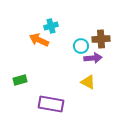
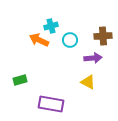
brown cross: moved 2 px right, 3 px up
cyan circle: moved 11 px left, 6 px up
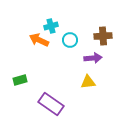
yellow triangle: rotated 35 degrees counterclockwise
purple rectangle: rotated 25 degrees clockwise
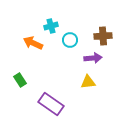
orange arrow: moved 6 px left, 3 px down
green rectangle: rotated 72 degrees clockwise
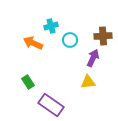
purple arrow: rotated 60 degrees counterclockwise
green rectangle: moved 8 px right, 2 px down
purple rectangle: moved 1 px down
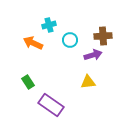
cyan cross: moved 2 px left, 1 px up
purple arrow: moved 3 px up; rotated 48 degrees clockwise
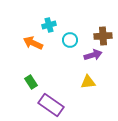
green rectangle: moved 3 px right
